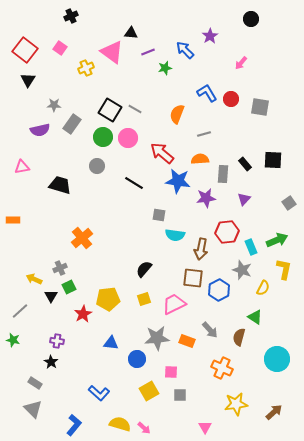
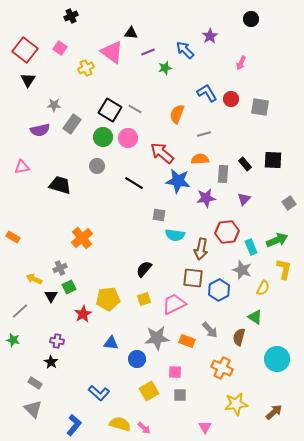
pink arrow at (241, 63): rotated 16 degrees counterclockwise
orange rectangle at (13, 220): moved 17 px down; rotated 32 degrees clockwise
pink square at (171, 372): moved 4 px right
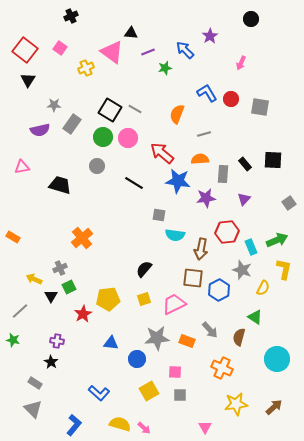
brown arrow at (274, 412): moved 5 px up
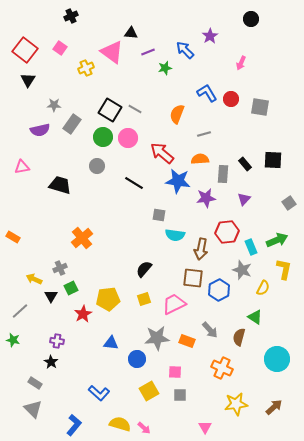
green square at (69, 287): moved 2 px right, 1 px down
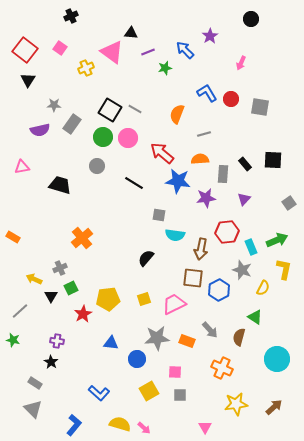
black semicircle at (144, 269): moved 2 px right, 11 px up
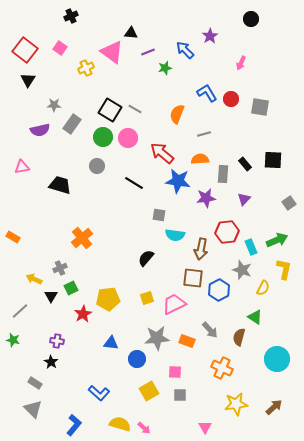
yellow square at (144, 299): moved 3 px right, 1 px up
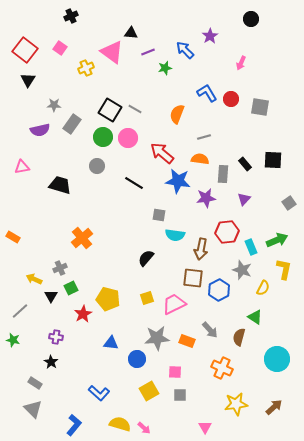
gray line at (204, 134): moved 3 px down
orange semicircle at (200, 159): rotated 12 degrees clockwise
yellow pentagon at (108, 299): rotated 20 degrees clockwise
purple cross at (57, 341): moved 1 px left, 4 px up
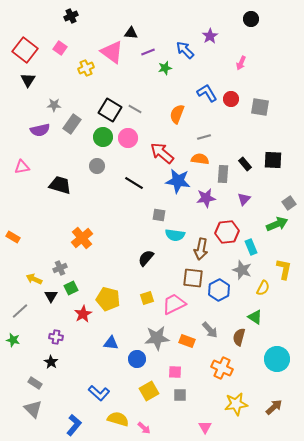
green arrow at (277, 240): moved 16 px up
yellow semicircle at (120, 424): moved 2 px left, 5 px up
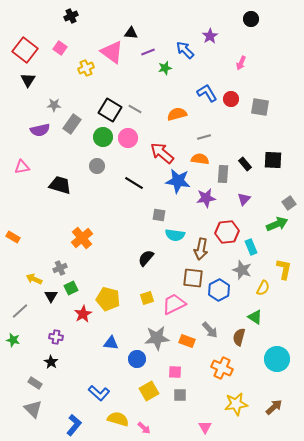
orange semicircle at (177, 114): rotated 54 degrees clockwise
